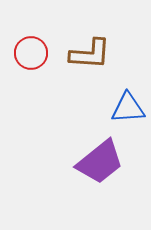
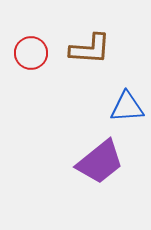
brown L-shape: moved 5 px up
blue triangle: moved 1 px left, 1 px up
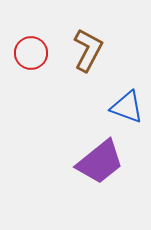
brown L-shape: moved 2 px left, 1 px down; rotated 66 degrees counterclockwise
blue triangle: rotated 24 degrees clockwise
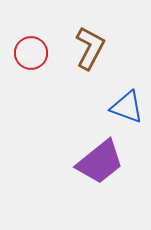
brown L-shape: moved 2 px right, 2 px up
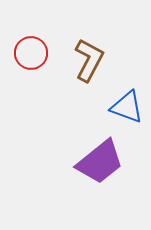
brown L-shape: moved 1 px left, 12 px down
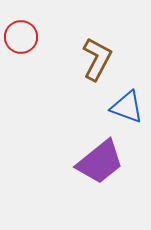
red circle: moved 10 px left, 16 px up
brown L-shape: moved 8 px right, 1 px up
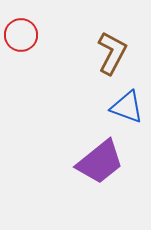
red circle: moved 2 px up
brown L-shape: moved 15 px right, 6 px up
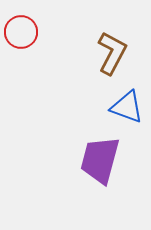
red circle: moved 3 px up
purple trapezoid: moved 2 px up; rotated 144 degrees clockwise
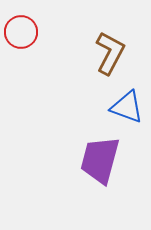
brown L-shape: moved 2 px left
